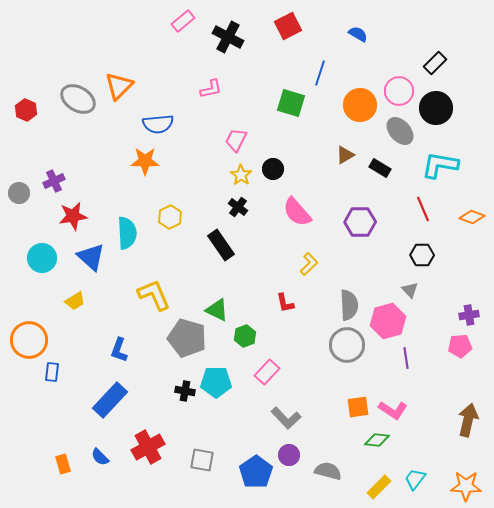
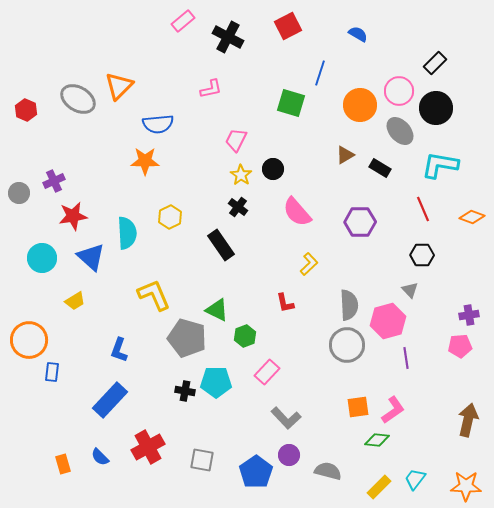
pink L-shape at (393, 410): rotated 68 degrees counterclockwise
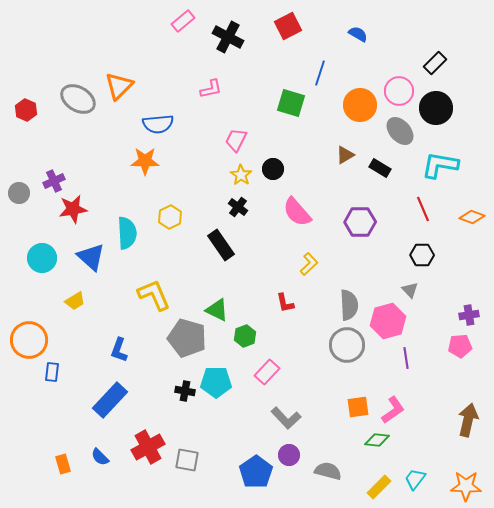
red star at (73, 216): moved 7 px up
gray square at (202, 460): moved 15 px left
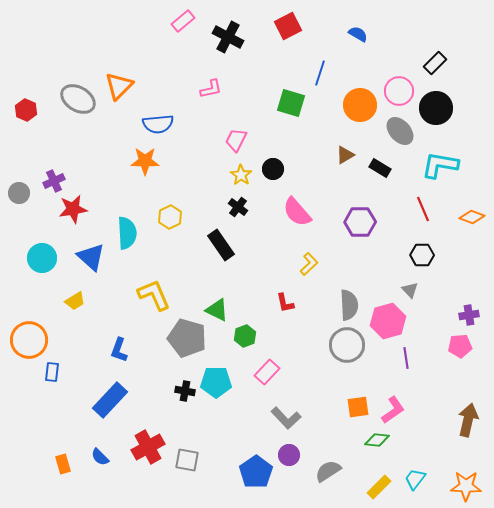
gray semicircle at (328, 471): rotated 48 degrees counterclockwise
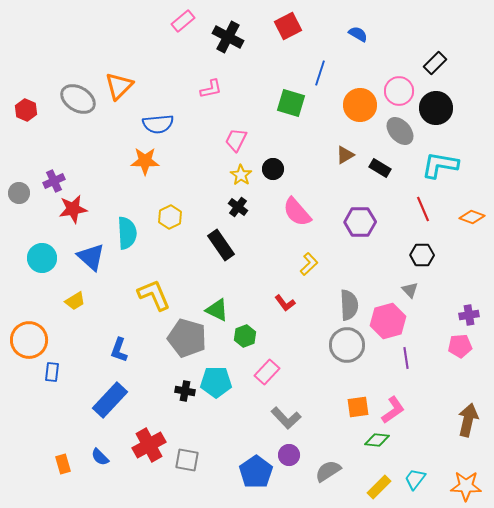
red L-shape at (285, 303): rotated 25 degrees counterclockwise
red cross at (148, 447): moved 1 px right, 2 px up
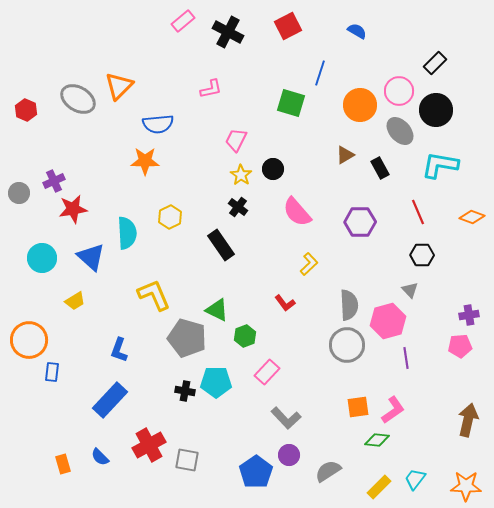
blue semicircle at (358, 34): moved 1 px left, 3 px up
black cross at (228, 37): moved 5 px up
black circle at (436, 108): moved 2 px down
black rectangle at (380, 168): rotated 30 degrees clockwise
red line at (423, 209): moved 5 px left, 3 px down
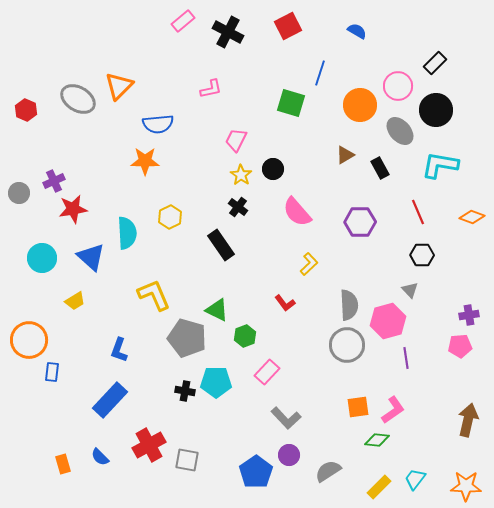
pink circle at (399, 91): moved 1 px left, 5 px up
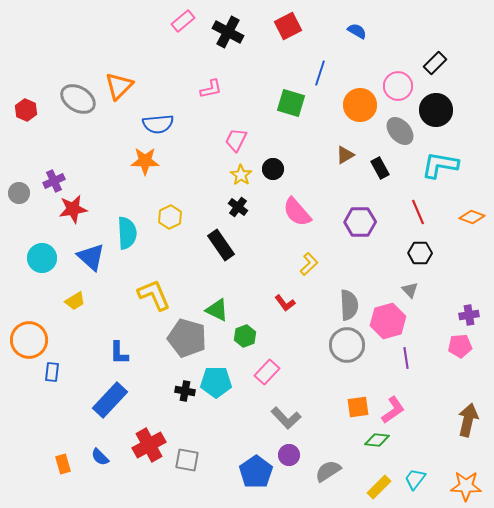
black hexagon at (422, 255): moved 2 px left, 2 px up
blue L-shape at (119, 350): moved 3 px down; rotated 20 degrees counterclockwise
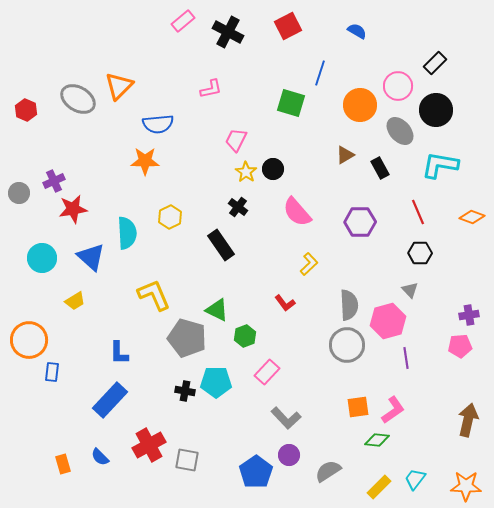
yellow star at (241, 175): moved 5 px right, 3 px up
